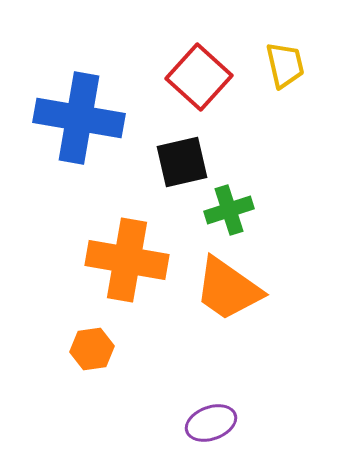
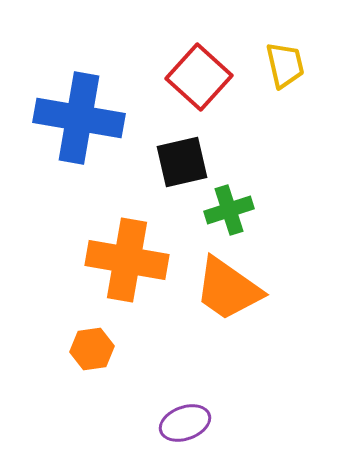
purple ellipse: moved 26 px left
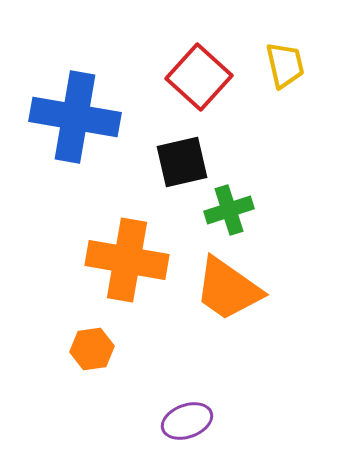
blue cross: moved 4 px left, 1 px up
purple ellipse: moved 2 px right, 2 px up
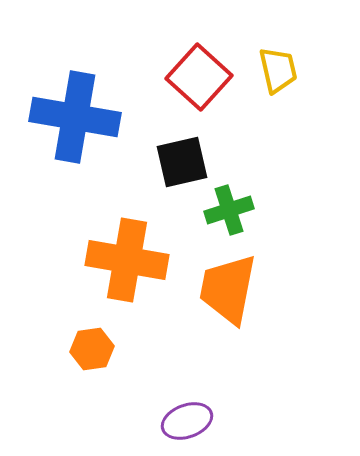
yellow trapezoid: moved 7 px left, 5 px down
orange trapezoid: rotated 66 degrees clockwise
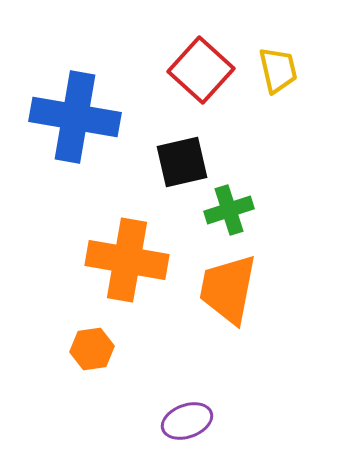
red square: moved 2 px right, 7 px up
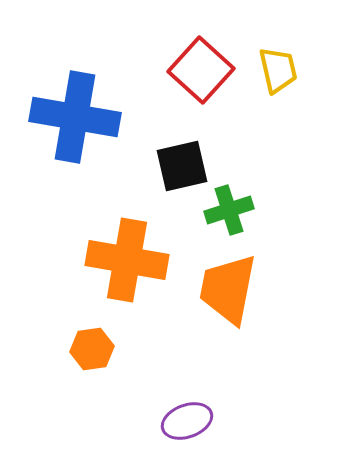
black square: moved 4 px down
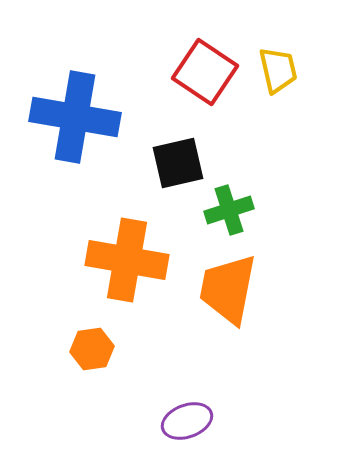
red square: moved 4 px right, 2 px down; rotated 8 degrees counterclockwise
black square: moved 4 px left, 3 px up
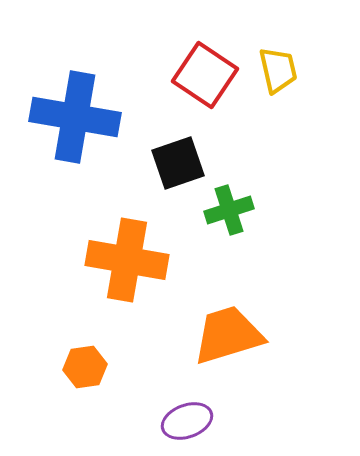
red square: moved 3 px down
black square: rotated 6 degrees counterclockwise
orange trapezoid: moved 46 px down; rotated 62 degrees clockwise
orange hexagon: moved 7 px left, 18 px down
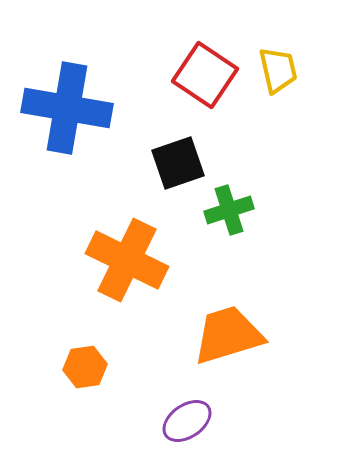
blue cross: moved 8 px left, 9 px up
orange cross: rotated 16 degrees clockwise
purple ellipse: rotated 15 degrees counterclockwise
